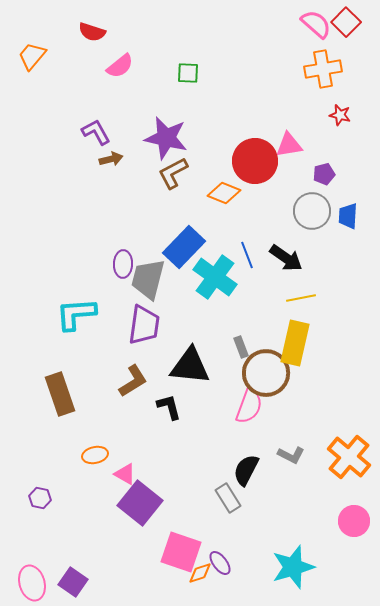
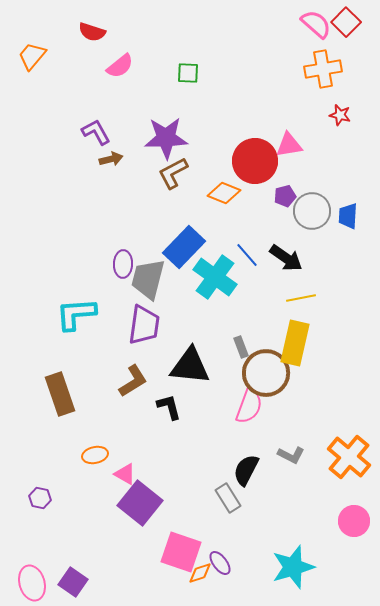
purple star at (166, 138): rotated 15 degrees counterclockwise
purple pentagon at (324, 174): moved 39 px left, 22 px down
blue line at (247, 255): rotated 20 degrees counterclockwise
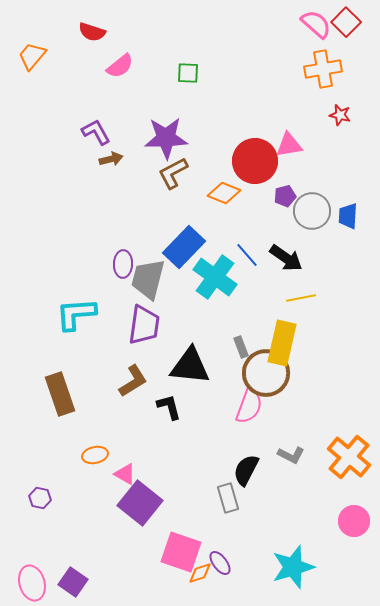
yellow rectangle at (295, 343): moved 13 px left
gray rectangle at (228, 498): rotated 16 degrees clockwise
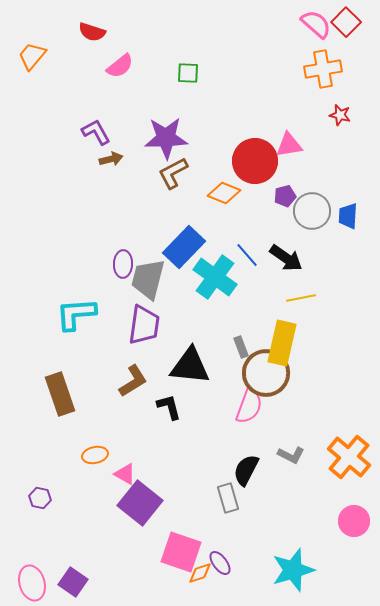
cyan star at (293, 567): moved 3 px down
